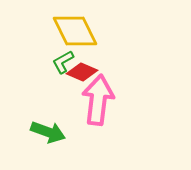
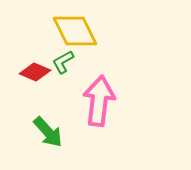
red diamond: moved 47 px left
pink arrow: moved 1 px right, 1 px down
green arrow: rotated 28 degrees clockwise
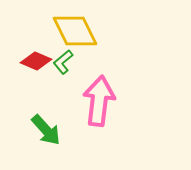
green L-shape: rotated 10 degrees counterclockwise
red diamond: moved 1 px right, 11 px up
green arrow: moved 2 px left, 2 px up
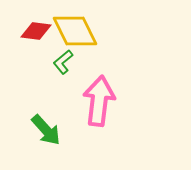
red diamond: moved 30 px up; rotated 16 degrees counterclockwise
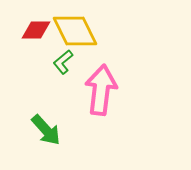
red diamond: moved 1 px up; rotated 8 degrees counterclockwise
pink arrow: moved 2 px right, 11 px up
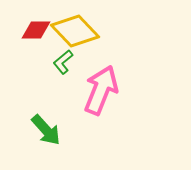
yellow diamond: rotated 18 degrees counterclockwise
pink arrow: rotated 15 degrees clockwise
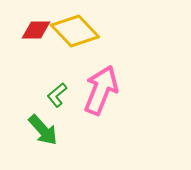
green L-shape: moved 6 px left, 33 px down
green arrow: moved 3 px left
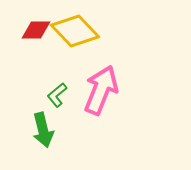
green arrow: rotated 28 degrees clockwise
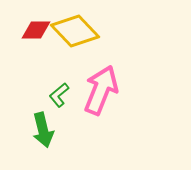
green L-shape: moved 2 px right
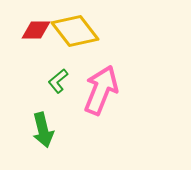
yellow diamond: rotated 6 degrees clockwise
green L-shape: moved 1 px left, 14 px up
